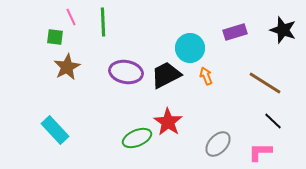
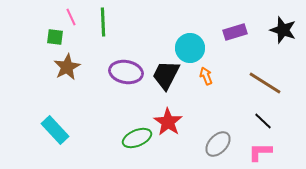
black trapezoid: rotated 36 degrees counterclockwise
black line: moved 10 px left
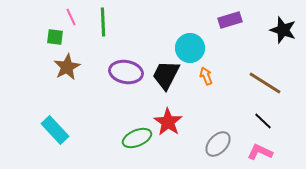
purple rectangle: moved 5 px left, 12 px up
pink L-shape: rotated 25 degrees clockwise
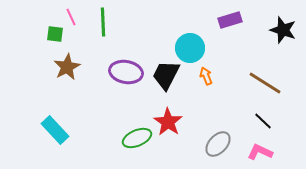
green square: moved 3 px up
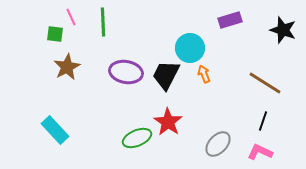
orange arrow: moved 2 px left, 2 px up
black line: rotated 66 degrees clockwise
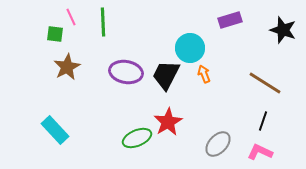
red star: rotated 8 degrees clockwise
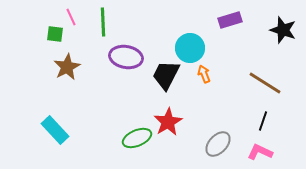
purple ellipse: moved 15 px up
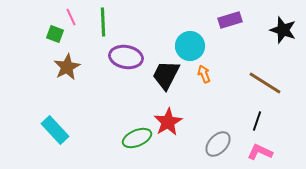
green square: rotated 12 degrees clockwise
cyan circle: moved 2 px up
black line: moved 6 px left
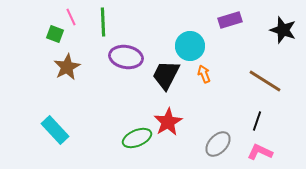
brown line: moved 2 px up
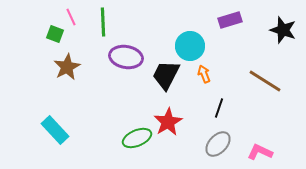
black line: moved 38 px left, 13 px up
